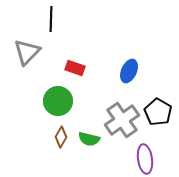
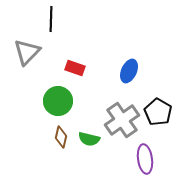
brown diamond: rotated 15 degrees counterclockwise
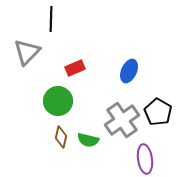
red rectangle: rotated 42 degrees counterclockwise
green semicircle: moved 1 px left, 1 px down
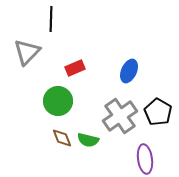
gray cross: moved 2 px left, 4 px up
brown diamond: moved 1 px right, 1 px down; rotated 35 degrees counterclockwise
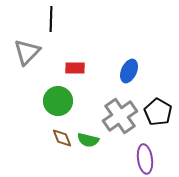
red rectangle: rotated 24 degrees clockwise
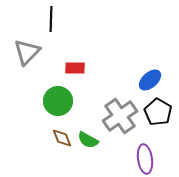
blue ellipse: moved 21 px right, 9 px down; rotated 25 degrees clockwise
green semicircle: rotated 15 degrees clockwise
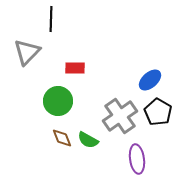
purple ellipse: moved 8 px left
